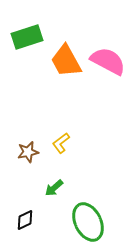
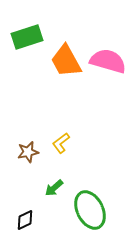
pink semicircle: rotated 12 degrees counterclockwise
green ellipse: moved 2 px right, 12 px up
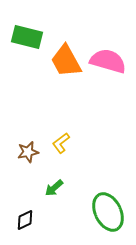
green rectangle: rotated 32 degrees clockwise
green ellipse: moved 18 px right, 2 px down
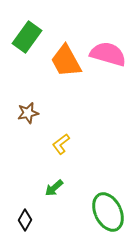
green rectangle: rotated 68 degrees counterclockwise
pink semicircle: moved 7 px up
yellow L-shape: moved 1 px down
brown star: moved 39 px up
black diamond: rotated 35 degrees counterclockwise
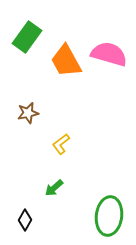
pink semicircle: moved 1 px right
green ellipse: moved 1 px right, 4 px down; rotated 33 degrees clockwise
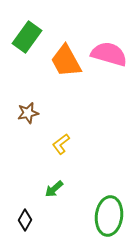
green arrow: moved 1 px down
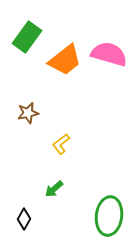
orange trapezoid: moved 1 px left, 1 px up; rotated 99 degrees counterclockwise
black diamond: moved 1 px left, 1 px up
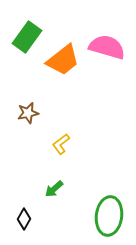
pink semicircle: moved 2 px left, 7 px up
orange trapezoid: moved 2 px left
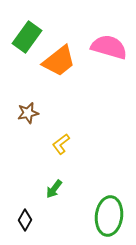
pink semicircle: moved 2 px right
orange trapezoid: moved 4 px left, 1 px down
green arrow: rotated 12 degrees counterclockwise
black diamond: moved 1 px right, 1 px down
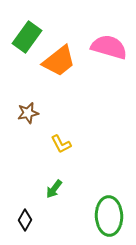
yellow L-shape: rotated 80 degrees counterclockwise
green ellipse: rotated 9 degrees counterclockwise
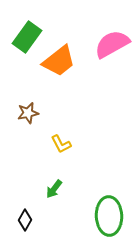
pink semicircle: moved 3 px right, 3 px up; rotated 45 degrees counterclockwise
